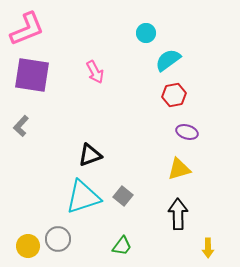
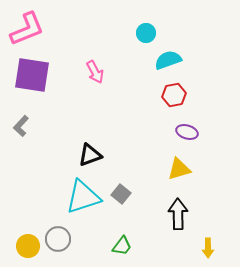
cyan semicircle: rotated 16 degrees clockwise
gray square: moved 2 px left, 2 px up
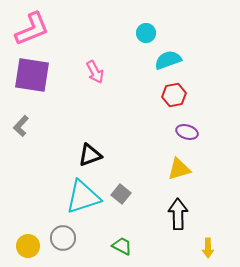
pink L-shape: moved 5 px right
gray circle: moved 5 px right, 1 px up
green trapezoid: rotated 100 degrees counterclockwise
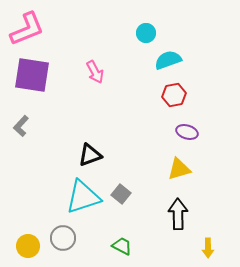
pink L-shape: moved 5 px left
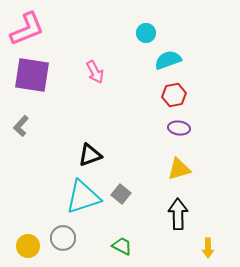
purple ellipse: moved 8 px left, 4 px up; rotated 10 degrees counterclockwise
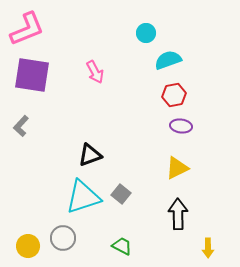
purple ellipse: moved 2 px right, 2 px up
yellow triangle: moved 2 px left, 1 px up; rotated 10 degrees counterclockwise
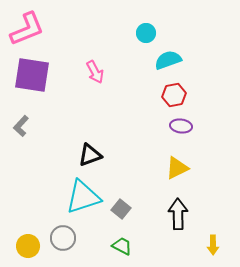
gray square: moved 15 px down
yellow arrow: moved 5 px right, 3 px up
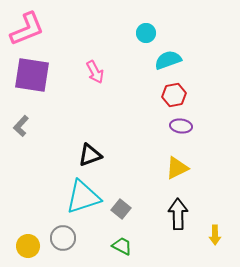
yellow arrow: moved 2 px right, 10 px up
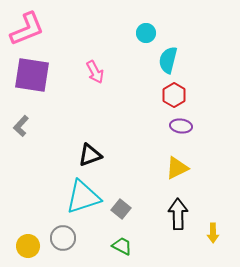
cyan semicircle: rotated 56 degrees counterclockwise
red hexagon: rotated 20 degrees counterclockwise
yellow arrow: moved 2 px left, 2 px up
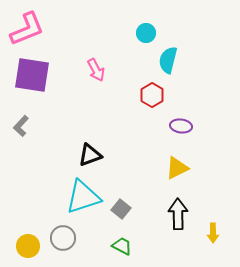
pink arrow: moved 1 px right, 2 px up
red hexagon: moved 22 px left
